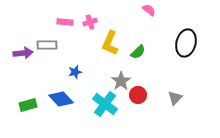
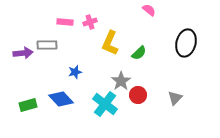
green semicircle: moved 1 px right, 1 px down
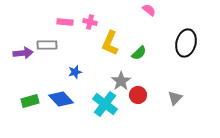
pink cross: rotated 32 degrees clockwise
green rectangle: moved 2 px right, 4 px up
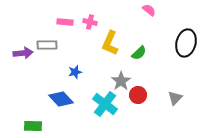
green rectangle: moved 3 px right, 25 px down; rotated 18 degrees clockwise
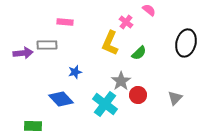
pink cross: moved 36 px right; rotated 24 degrees clockwise
